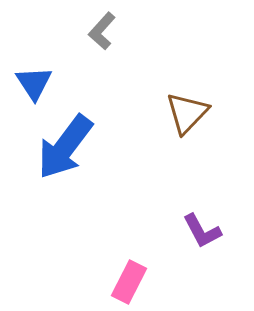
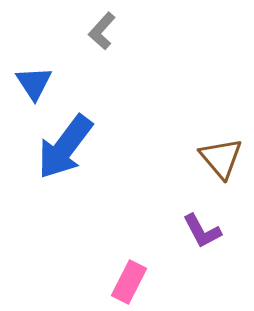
brown triangle: moved 34 px right, 45 px down; rotated 24 degrees counterclockwise
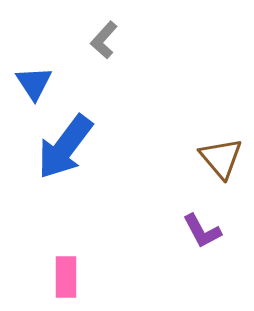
gray L-shape: moved 2 px right, 9 px down
pink rectangle: moved 63 px left, 5 px up; rotated 27 degrees counterclockwise
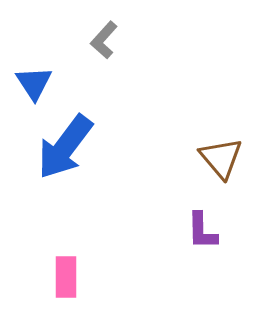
purple L-shape: rotated 27 degrees clockwise
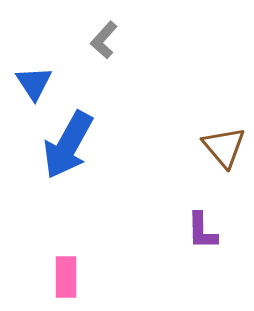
blue arrow: moved 3 px right, 2 px up; rotated 8 degrees counterclockwise
brown triangle: moved 3 px right, 11 px up
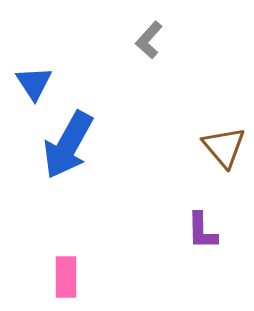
gray L-shape: moved 45 px right
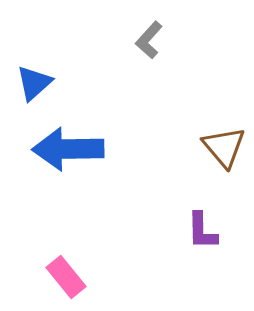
blue triangle: rotated 21 degrees clockwise
blue arrow: moved 4 px down; rotated 60 degrees clockwise
pink rectangle: rotated 39 degrees counterclockwise
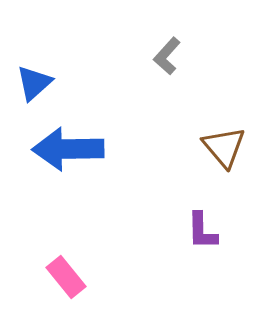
gray L-shape: moved 18 px right, 16 px down
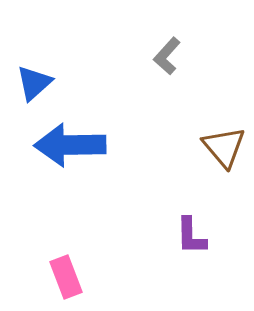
blue arrow: moved 2 px right, 4 px up
purple L-shape: moved 11 px left, 5 px down
pink rectangle: rotated 18 degrees clockwise
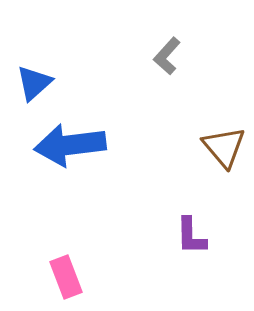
blue arrow: rotated 6 degrees counterclockwise
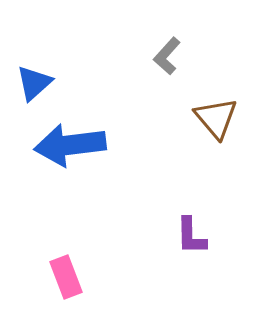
brown triangle: moved 8 px left, 29 px up
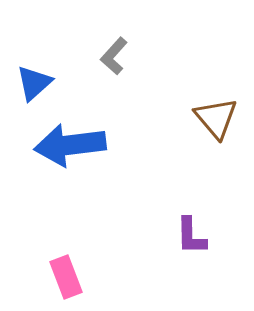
gray L-shape: moved 53 px left
